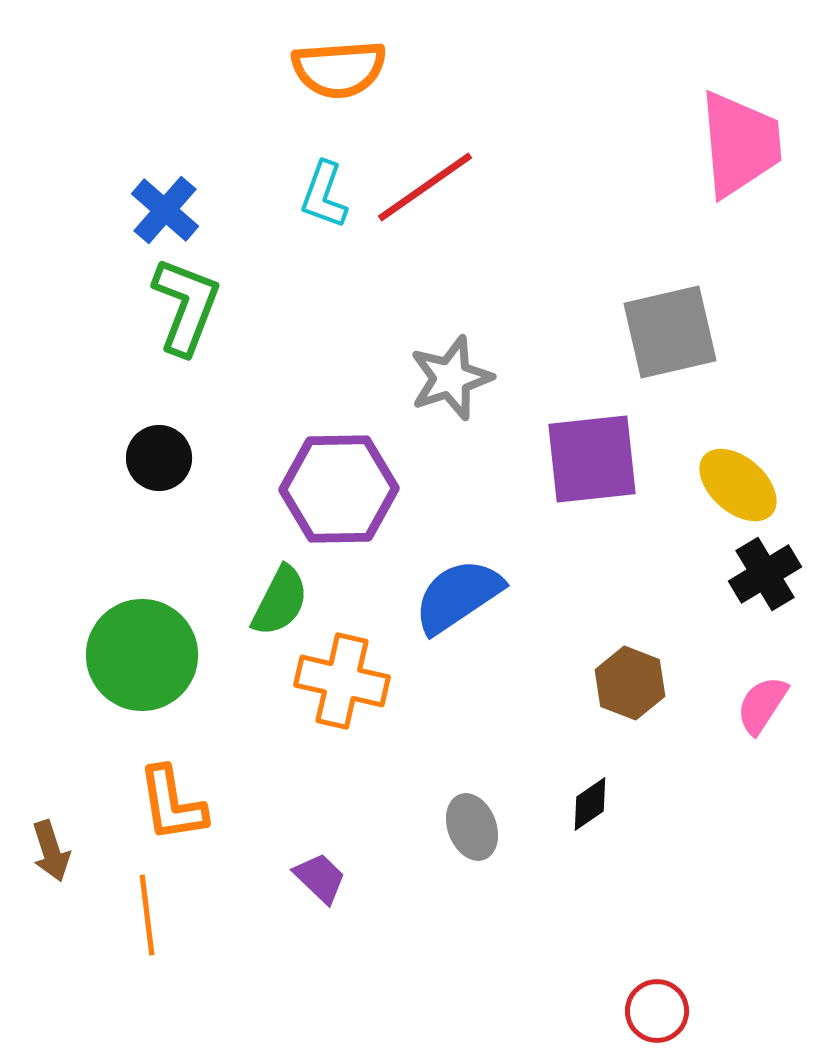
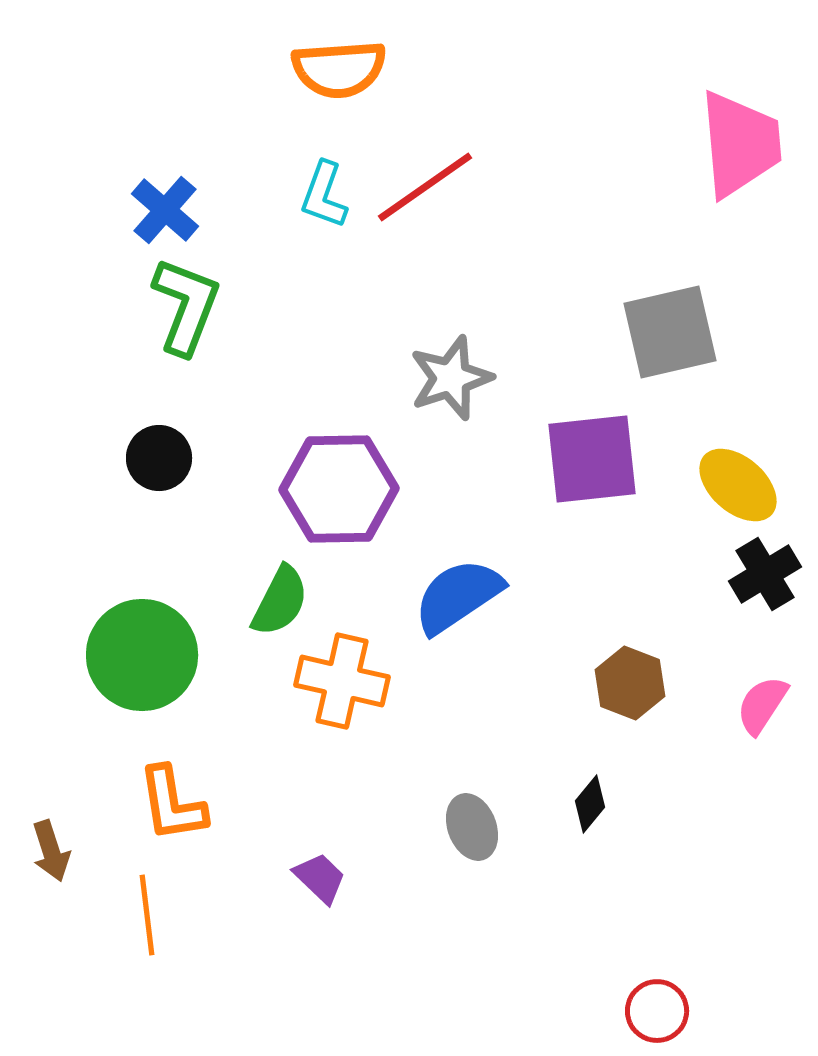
black diamond: rotated 16 degrees counterclockwise
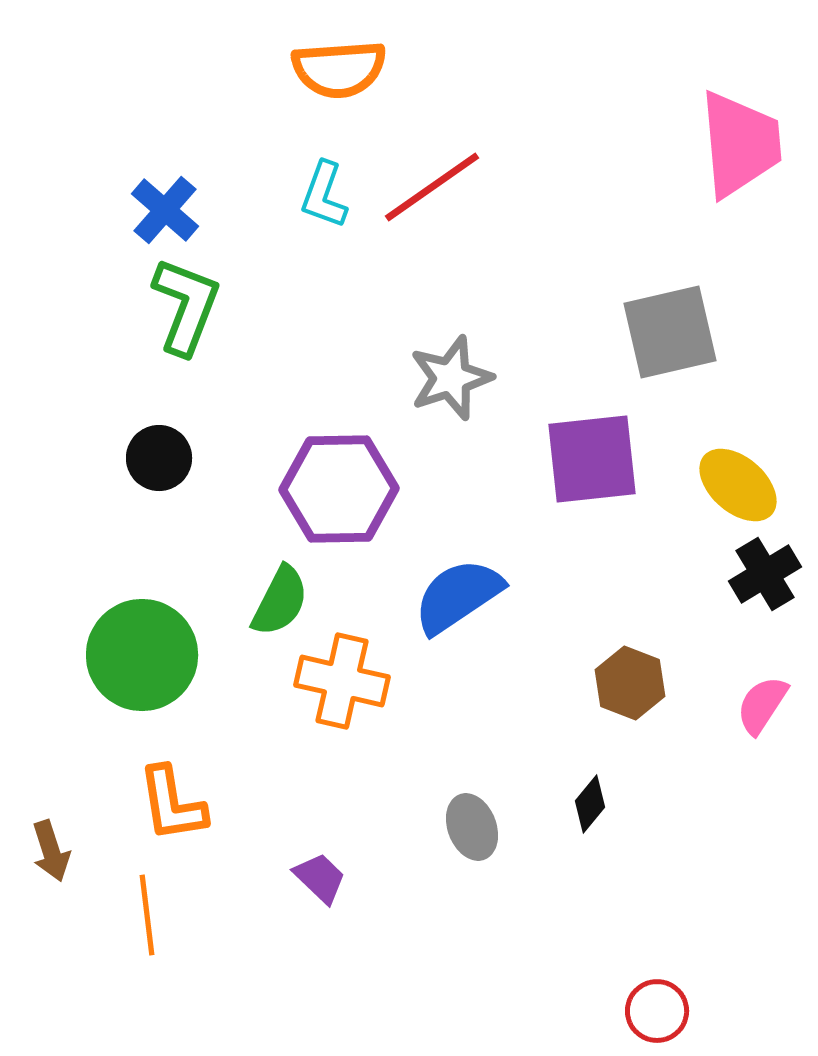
red line: moved 7 px right
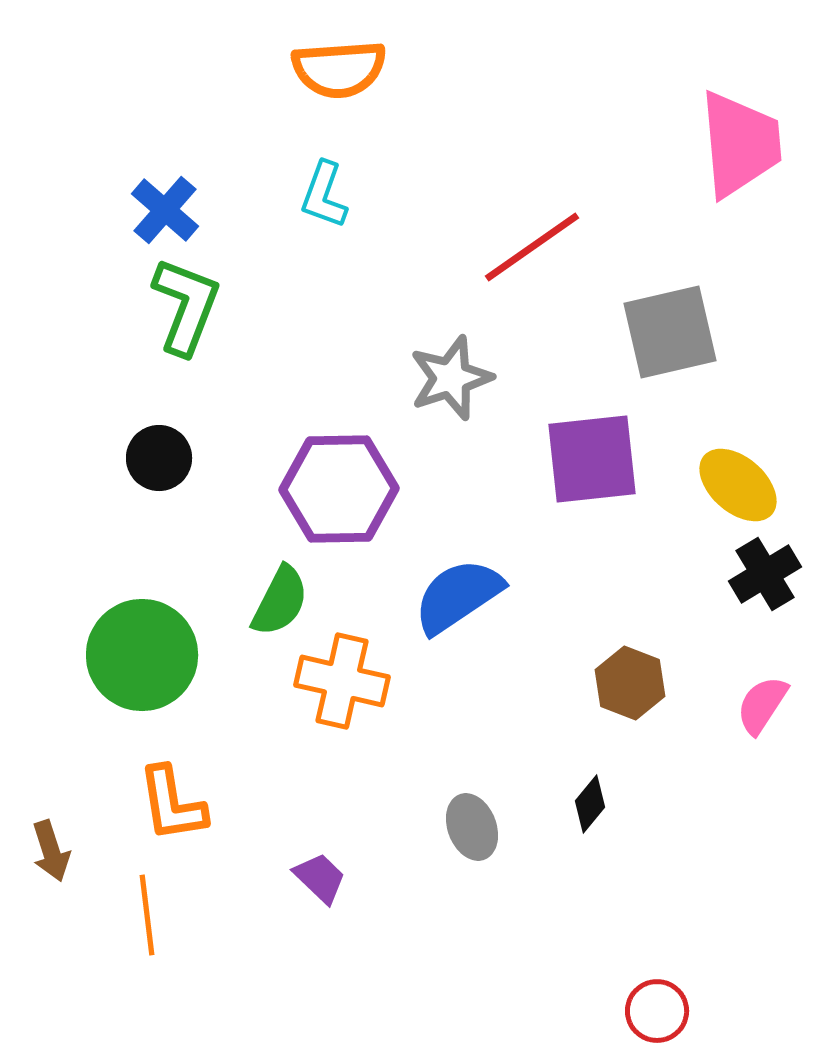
red line: moved 100 px right, 60 px down
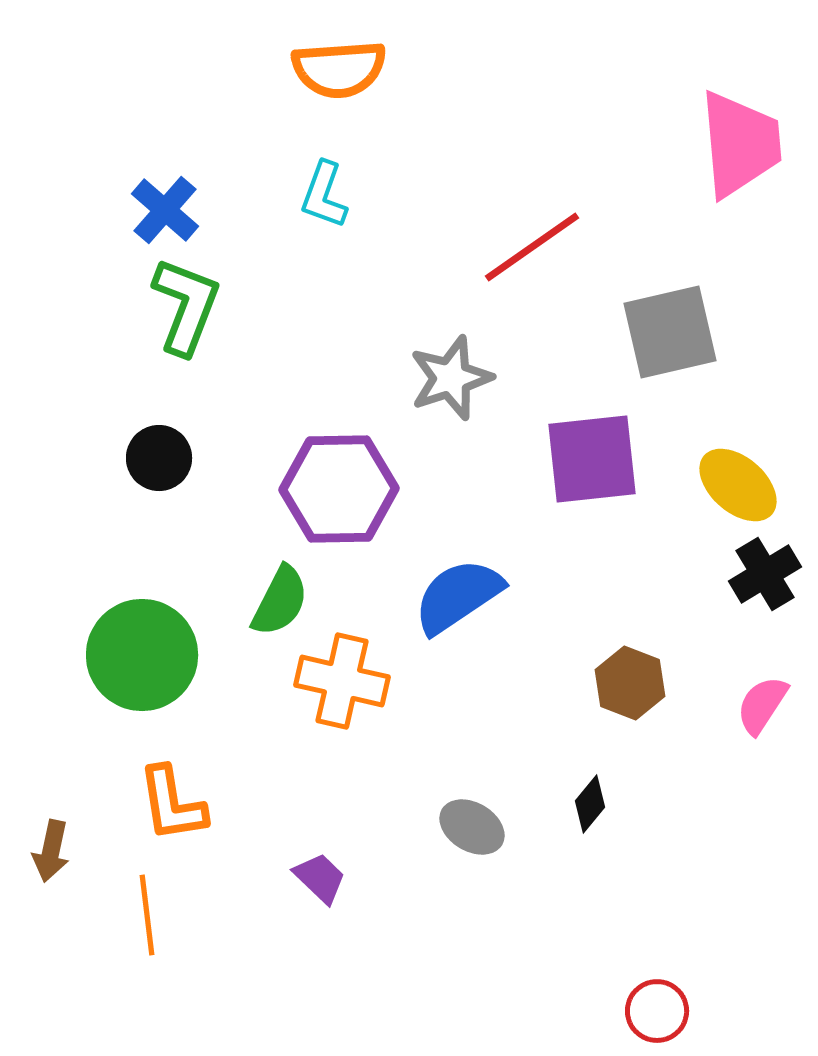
gray ellipse: rotated 38 degrees counterclockwise
brown arrow: rotated 30 degrees clockwise
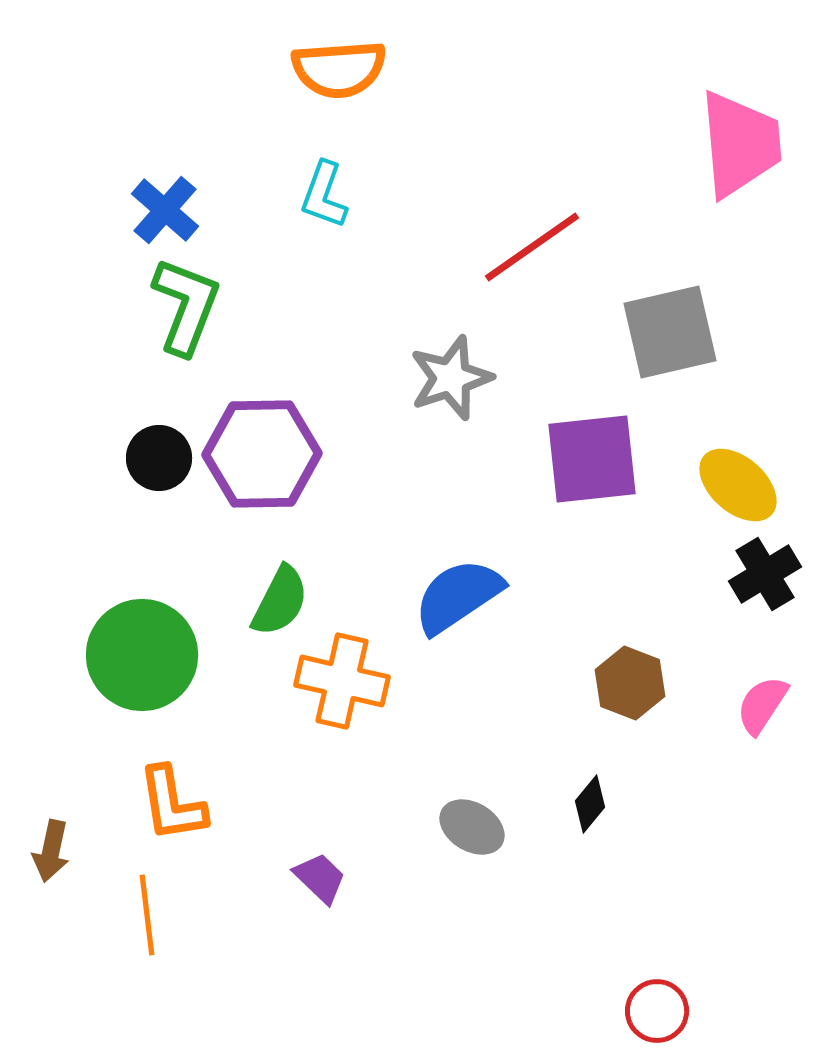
purple hexagon: moved 77 px left, 35 px up
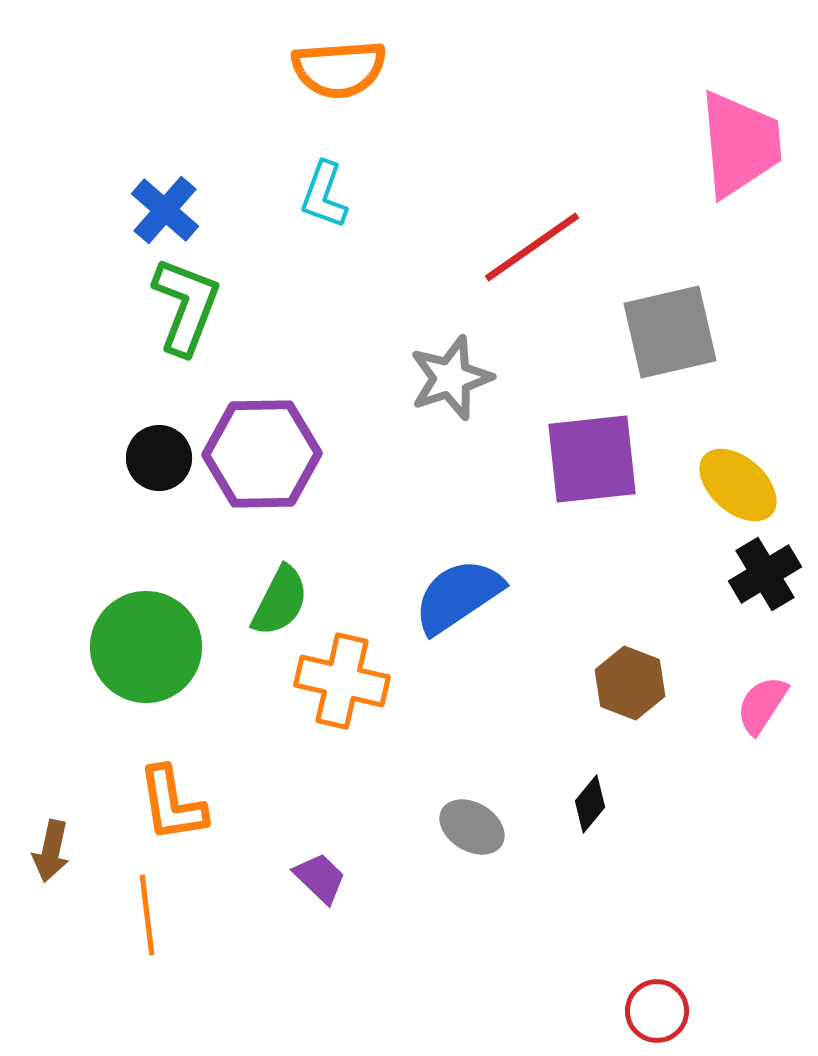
green circle: moved 4 px right, 8 px up
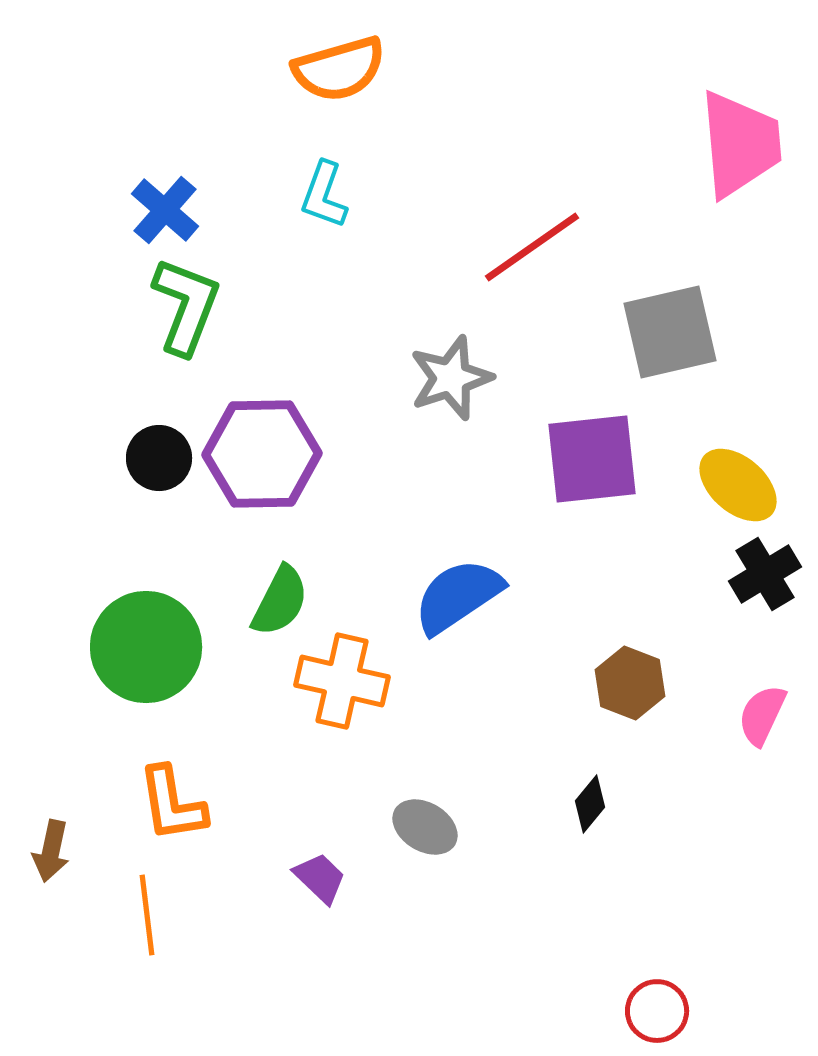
orange semicircle: rotated 12 degrees counterclockwise
pink semicircle: moved 10 px down; rotated 8 degrees counterclockwise
gray ellipse: moved 47 px left
